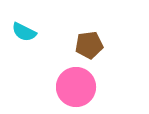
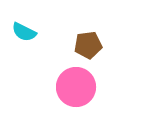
brown pentagon: moved 1 px left
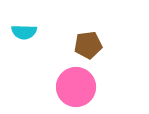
cyan semicircle: rotated 25 degrees counterclockwise
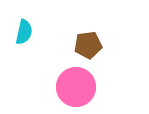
cyan semicircle: rotated 80 degrees counterclockwise
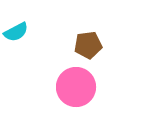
cyan semicircle: moved 8 px left; rotated 50 degrees clockwise
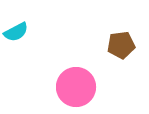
brown pentagon: moved 33 px right
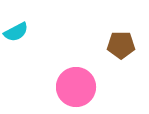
brown pentagon: rotated 8 degrees clockwise
